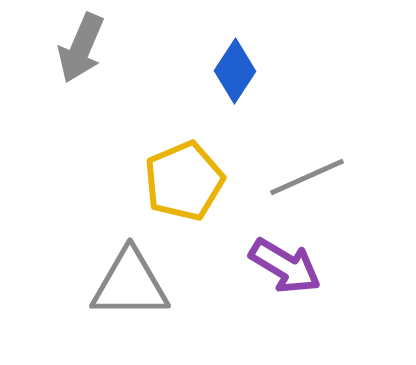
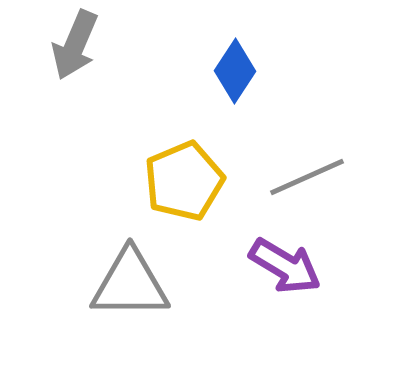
gray arrow: moved 6 px left, 3 px up
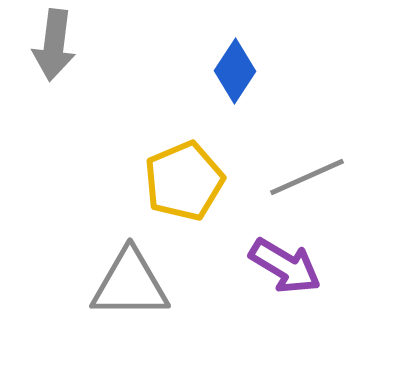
gray arrow: moved 21 px left; rotated 16 degrees counterclockwise
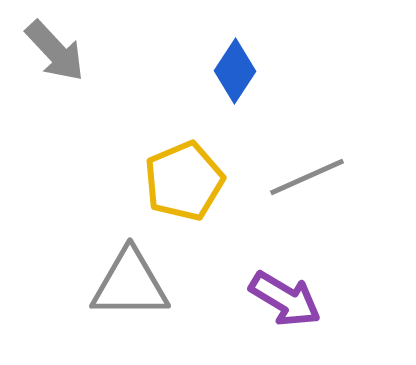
gray arrow: moved 1 px right, 6 px down; rotated 50 degrees counterclockwise
purple arrow: moved 33 px down
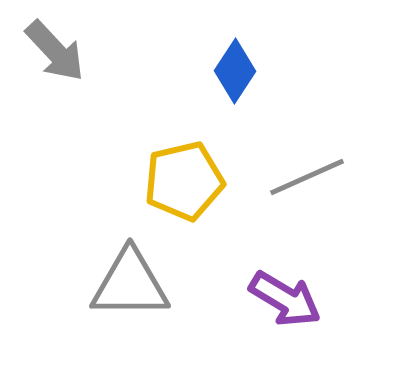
yellow pentagon: rotated 10 degrees clockwise
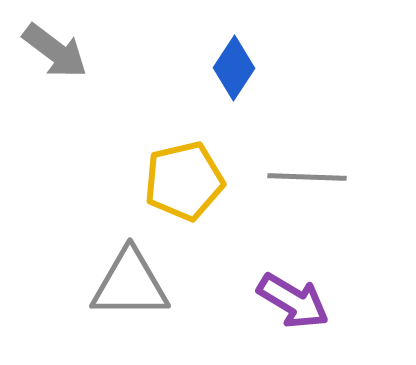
gray arrow: rotated 10 degrees counterclockwise
blue diamond: moved 1 px left, 3 px up
gray line: rotated 26 degrees clockwise
purple arrow: moved 8 px right, 2 px down
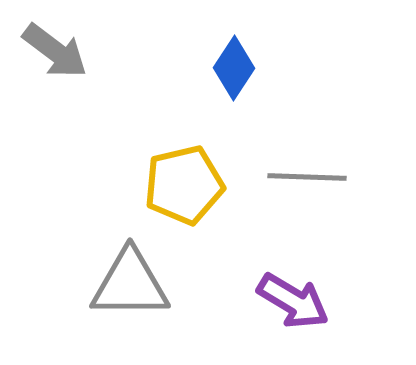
yellow pentagon: moved 4 px down
